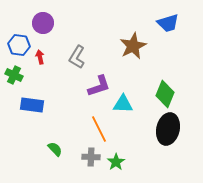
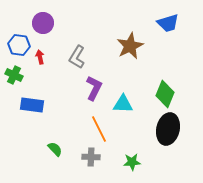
brown star: moved 3 px left
purple L-shape: moved 5 px left, 2 px down; rotated 45 degrees counterclockwise
green star: moved 16 px right; rotated 30 degrees clockwise
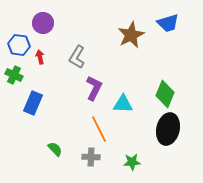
brown star: moved 1 px right, 11 px up
blue rectangle: moved 1 px right, 2 px up; rotated 75 degrees counterclockwise
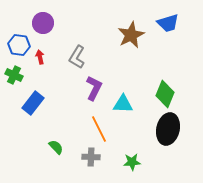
blue rectangle: rotated 15 degrees clockwise
green semicircle: moved 1 px right, 2 px up
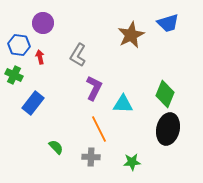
gray L-shape: moved 1 px right, 2 px up
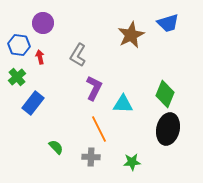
green cross: moved 3 px right, 2 px down; rotated 24 degrees clockwise
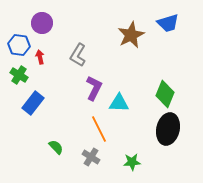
purple circle: moved 1 px left
green cross: moved 2 px right, 2 px up; rotated 18 degrees counterclockwise
cyan triangle: moved 4 px left, 1 px up
gray cross: rotated 30 degrees clockwise
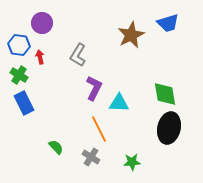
green diamond: rotated 32 degrees counterclockwise
blue rectangle: moved 9 px left; rotated 65 degrees counterclockwise
black ellipse: moved 1 px right, 1 px up
